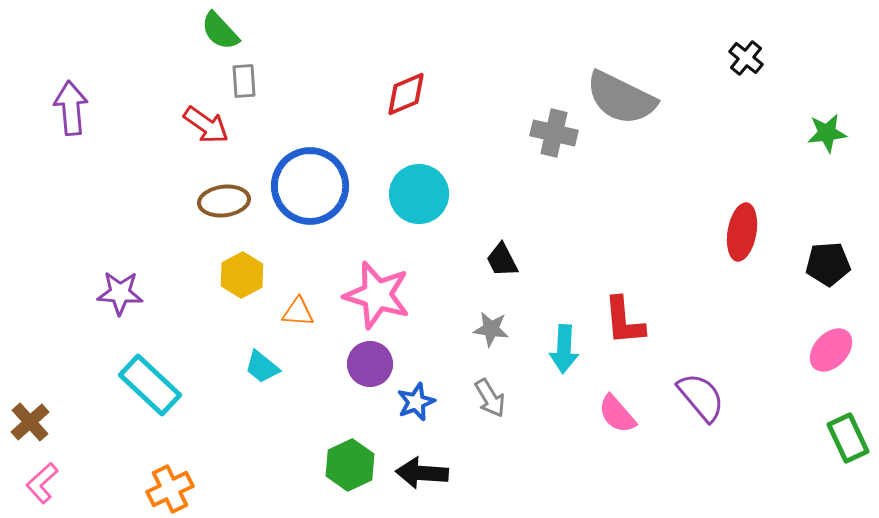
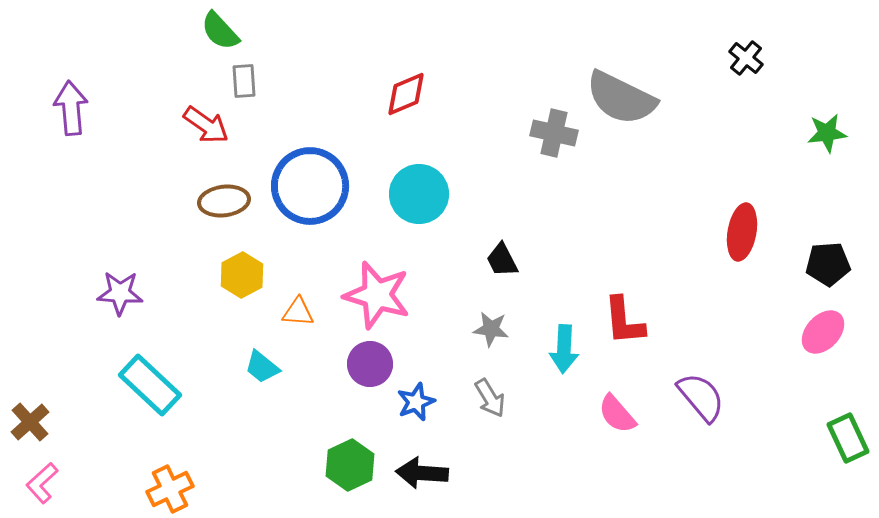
pink ellipse: moved 8 px left, 18 px up
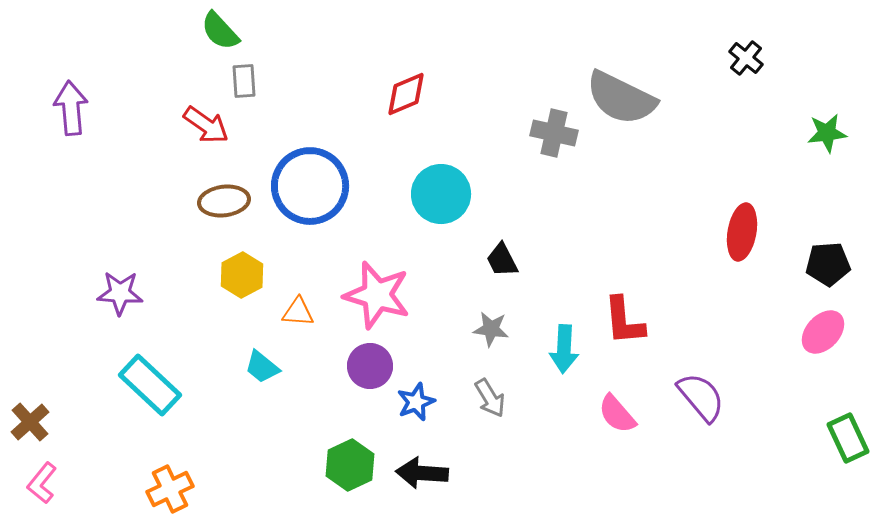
cyan circle: moved 22 px right
purple circle: moved 2 px down
pink L-shape: rotated 9 degrees counterclockwise
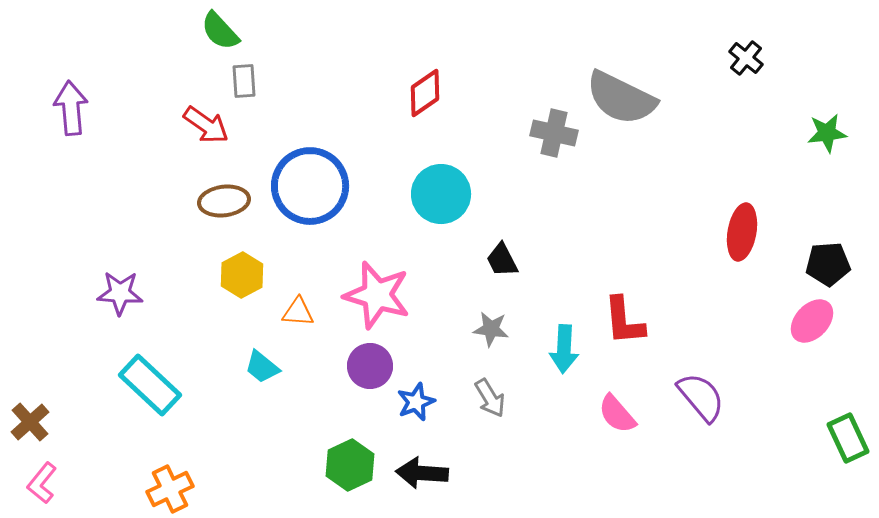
red diamond: moved 19 px right, 1 px up; rotated 12 degrees counterclockwise
pink ellipse: moved 11 px left, 11 px up
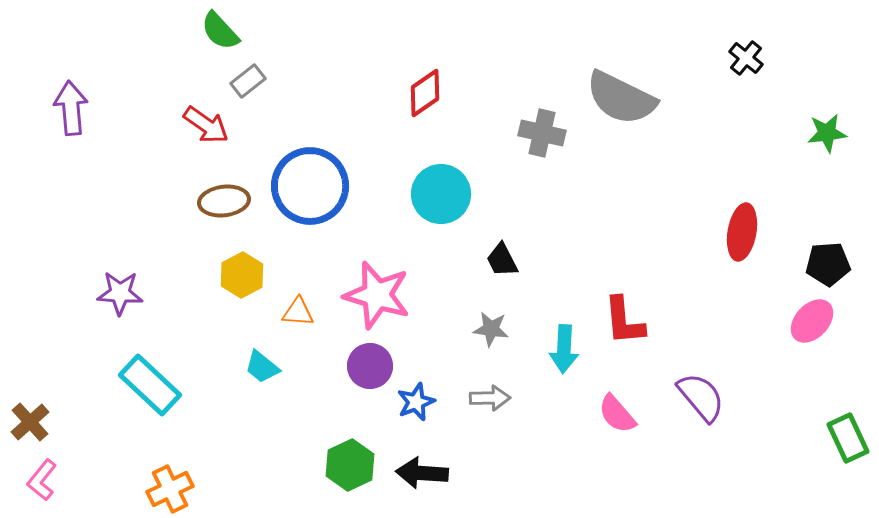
gray rectangle: moved 4 px right; rotated 56 degrees clockwise
gray cross: moved 12 px left
gray arrow: rotated 60 degrees counterclockwise
pink L-shape: moved 3 px up
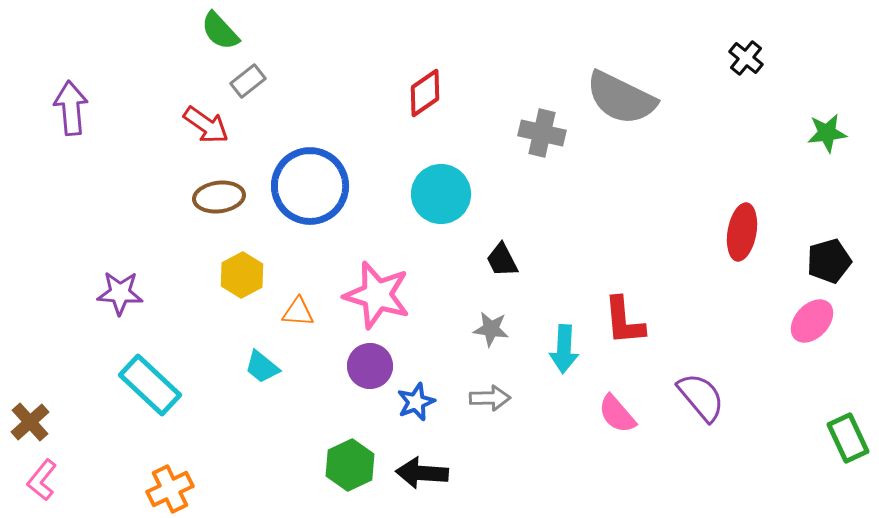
brown ellipse: moved 5 px left, 4 px up
black pentagon: moved 1 px right, 3 px up; rotated 12 degrees counterclockwise
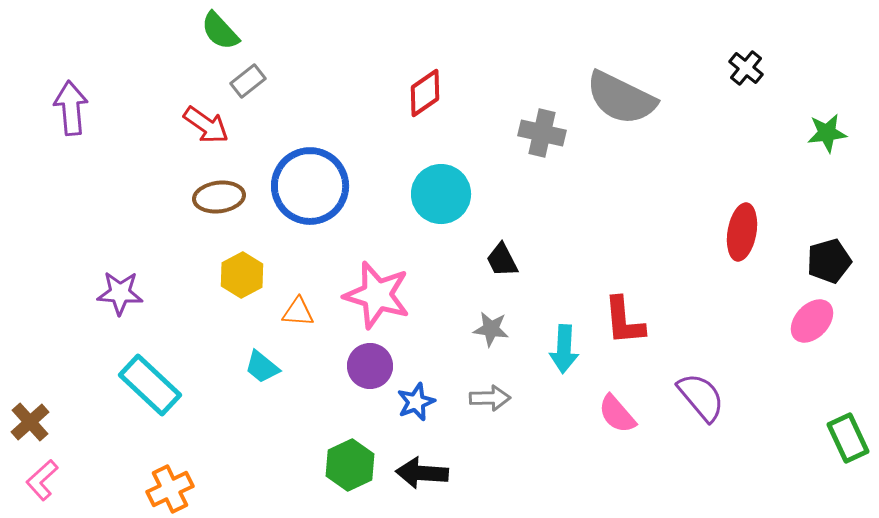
black cross: moved 10 px down
pink L-shape: rotated 9 degrees clockwise
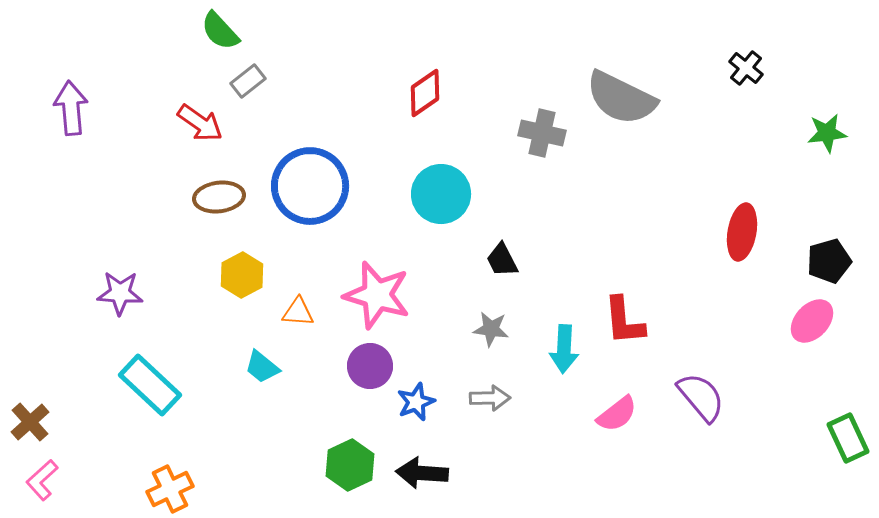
red arrow: moved 6 px left, 2 px up
pink semicircle: rotated 87 degrees counterclockwise
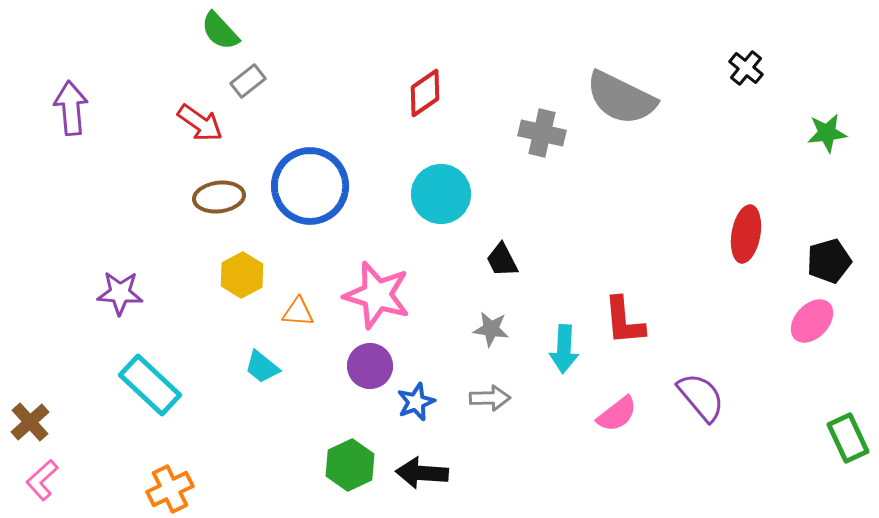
red ellipse: moved 4 px right, 2 px down
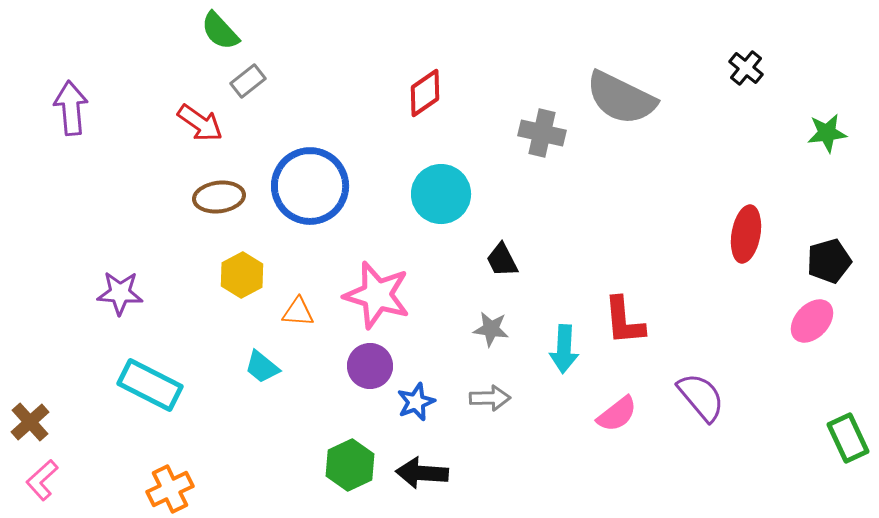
cyan rectangle: rotated 16 degrees counterclockwise
